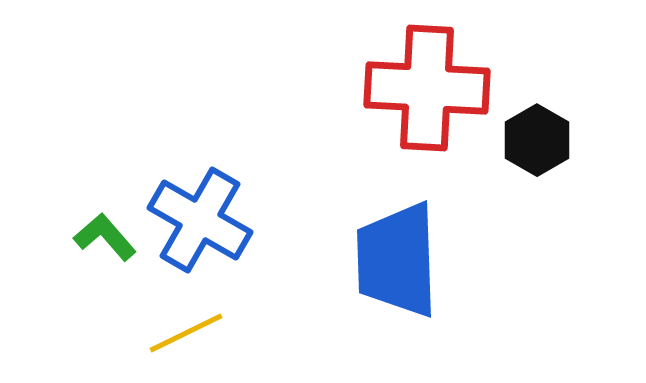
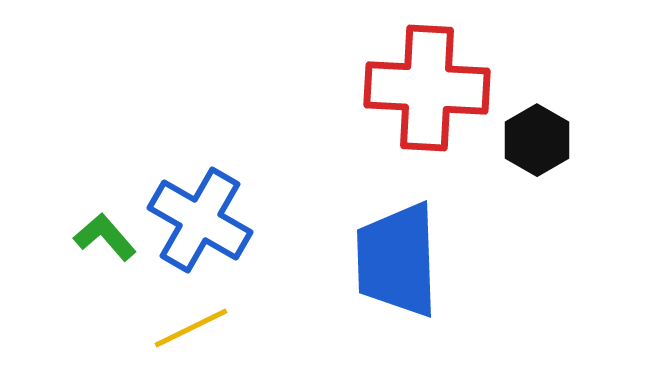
yellow line: moved 5 px right, 5 px up
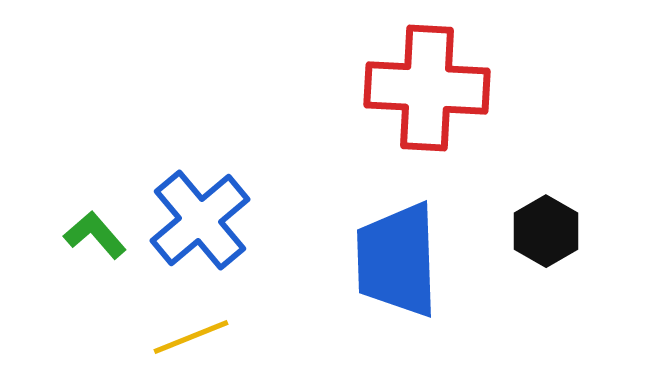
black hexagon: moved 9 px right, 91 px down
blue cross: rotated 20 degrees clockwise
green L-shape: moved 10 px left, 2 px up
yellow line: moved 9 px down; rotated 4 degrees clockwise
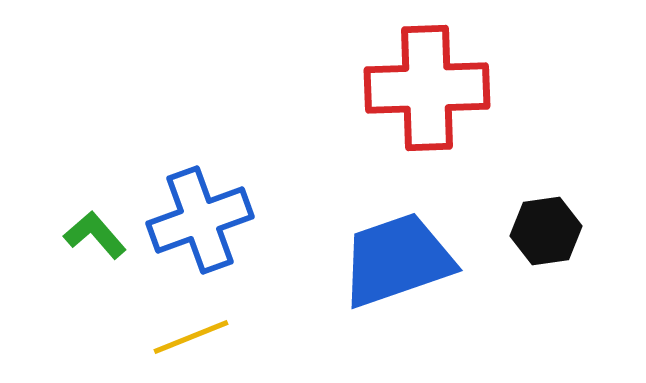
red cross: rotated 5 degrees counterclockwise
blue cross: rotated 20 degrees clockwise
black hexagon: rotated 22 degrees clockwise
blue trapezoid: rotated 73 degrees clockwise
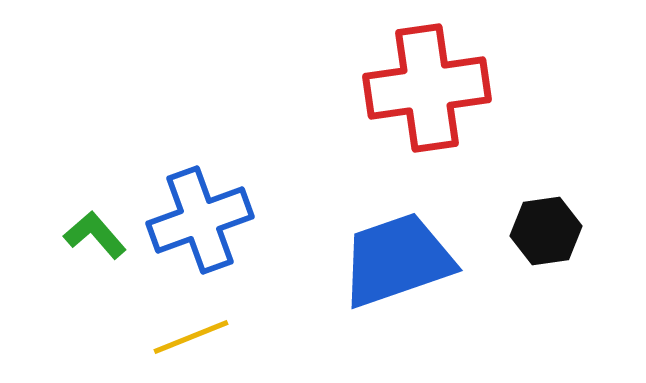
red cross: rotated 6 degrees counterclockwise
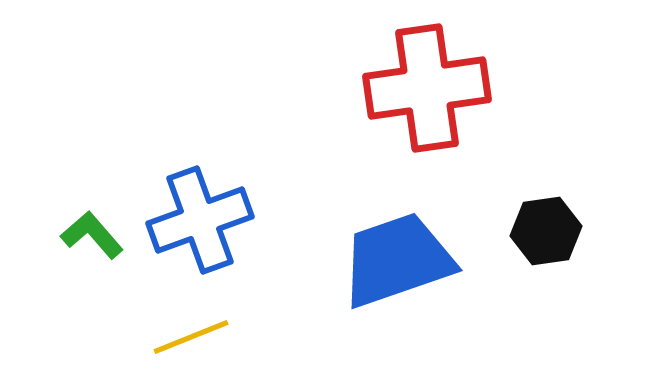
green L-shape: moved 3 px left
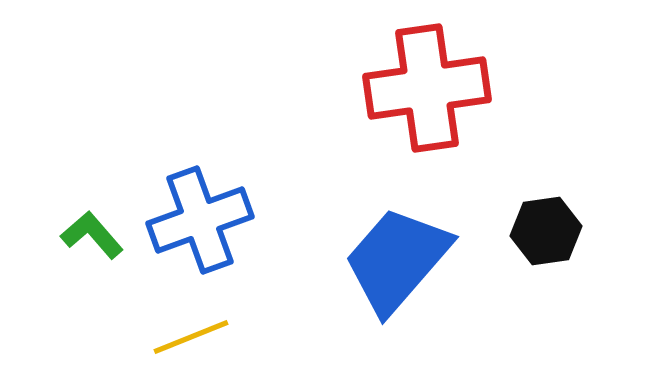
blue trapezoid: rotated 30 degrees counterclockwise
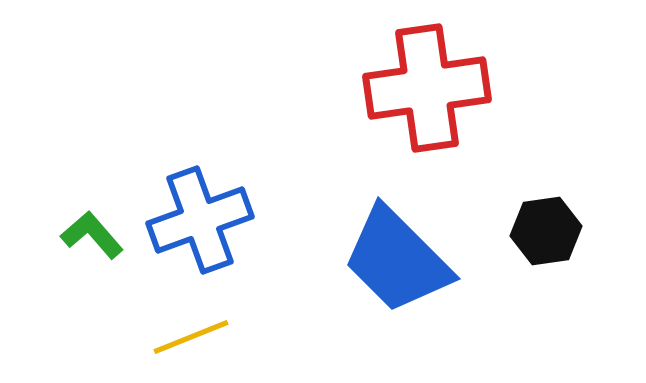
blue trapezoid: rotated 86 degrees counterclockwise
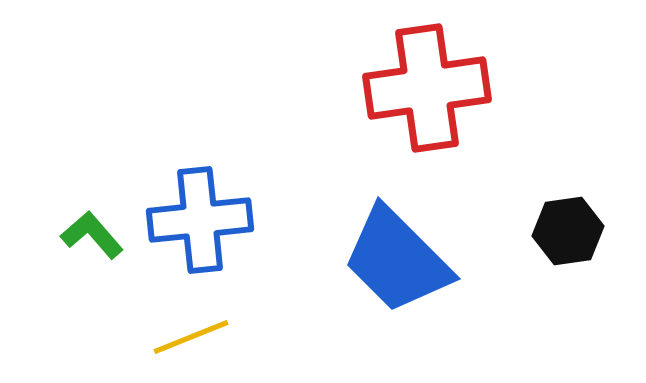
blue cross: rotated 14 degrees clockwise
black hexagon: moved 22 px right
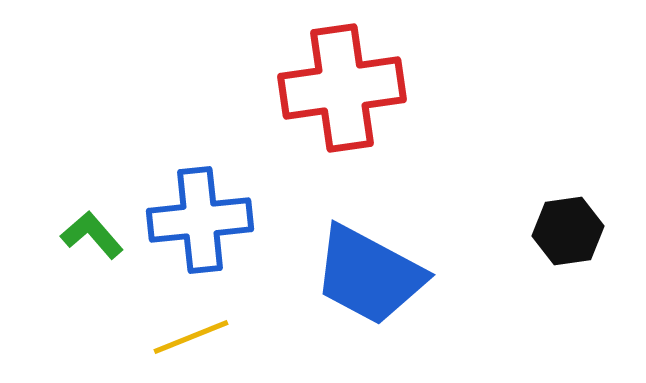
red cross: moved 85 px left
blue trapezoid: moved 28 px left, 15 px down; rotated 17 degrees counterclockwise
